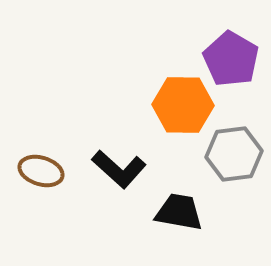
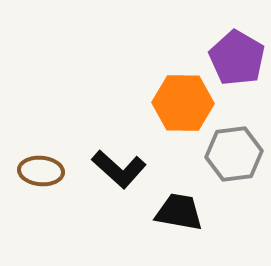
purple pentagon: moved 6 px right, 1 px up
orange hexagon: moved 2 px up
brown ellipse: rotated 12 degrees counterclockwise
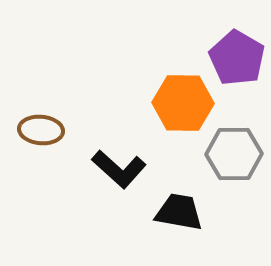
gray hexagon: rotated 6 degrees clockwise
brown ellipse: moved 41 px up
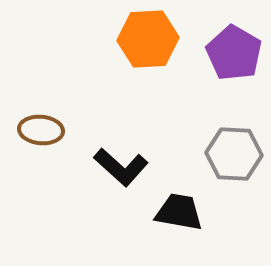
purple pentagon: moved 3 px left, 5 px up
orange hexagon: moved 35 px left, 64 px up; rotated 4 degrees counterclockwise
gray hexagon: rotated 4 degrees clockwise
black L-shape: moved 2 px right, 2 px up
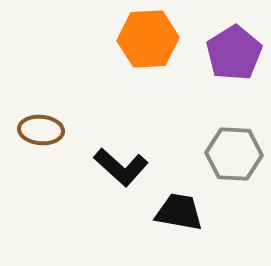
purple pentagon: rotated 10 degrees clockwise
